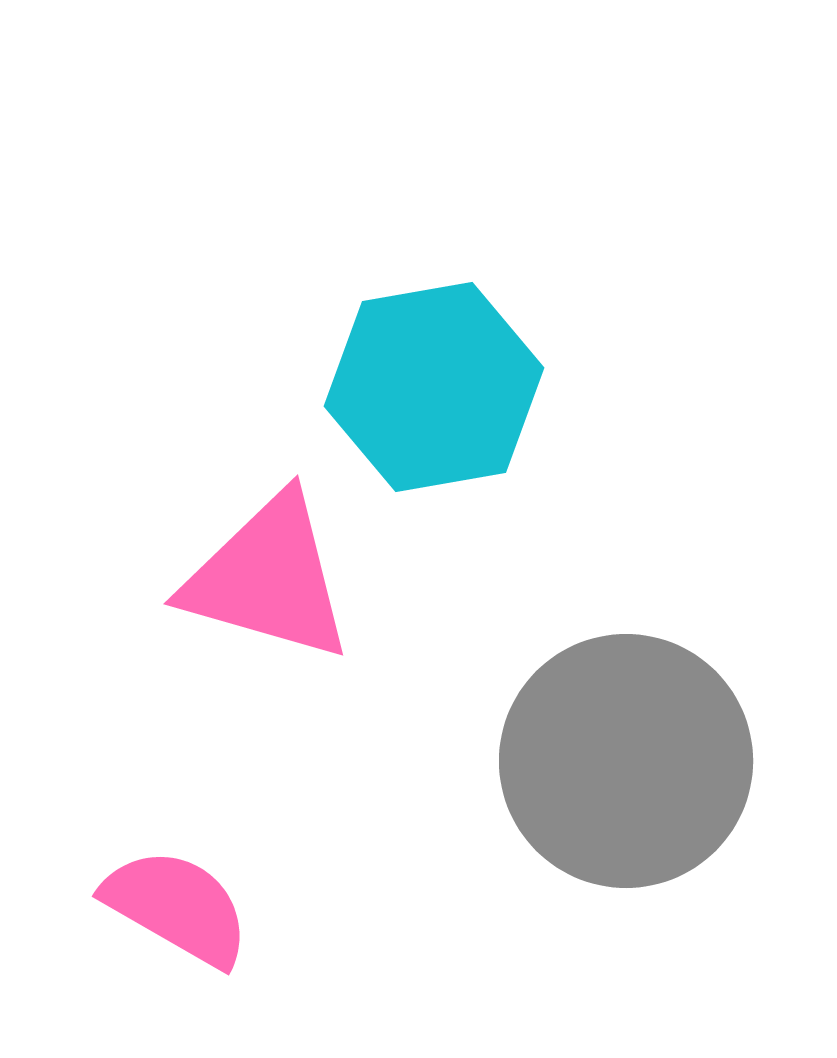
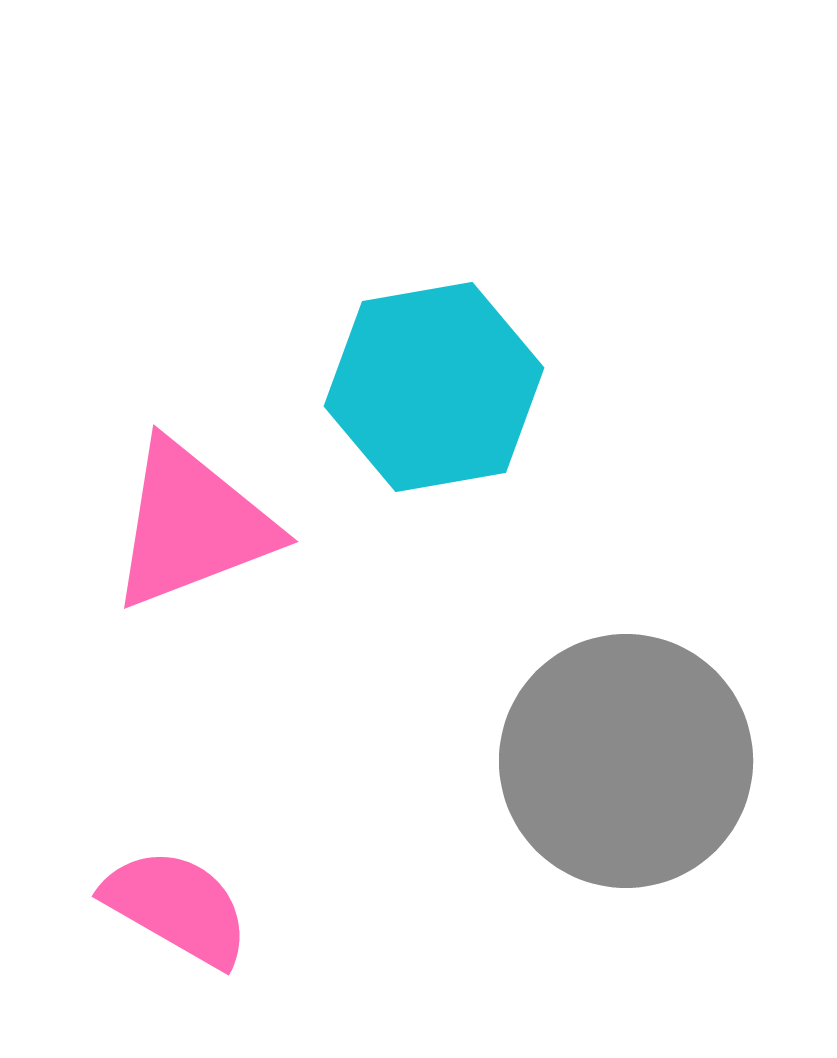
pink triangle: moved 76 px left, 53 px up; rotated 37 degrees counterclockwise
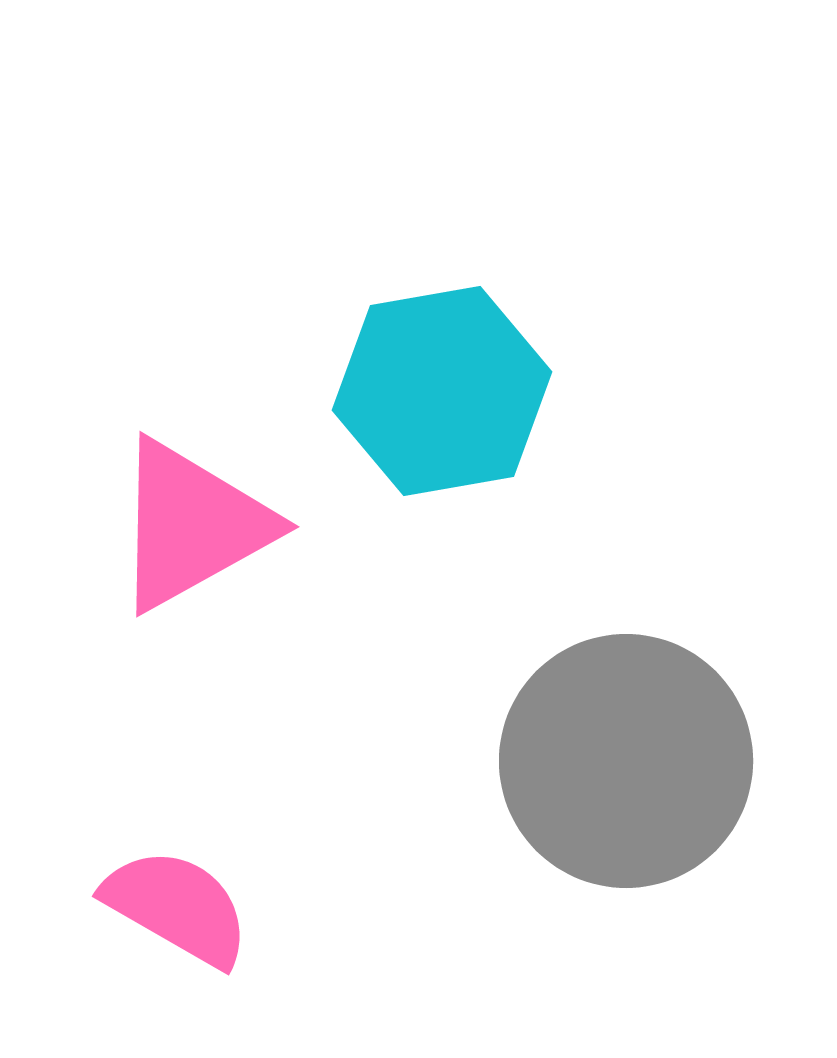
cyan hexagon: moved 8 px right, 4 px down
pink triangle: rotated 8 degrees counterclockwise
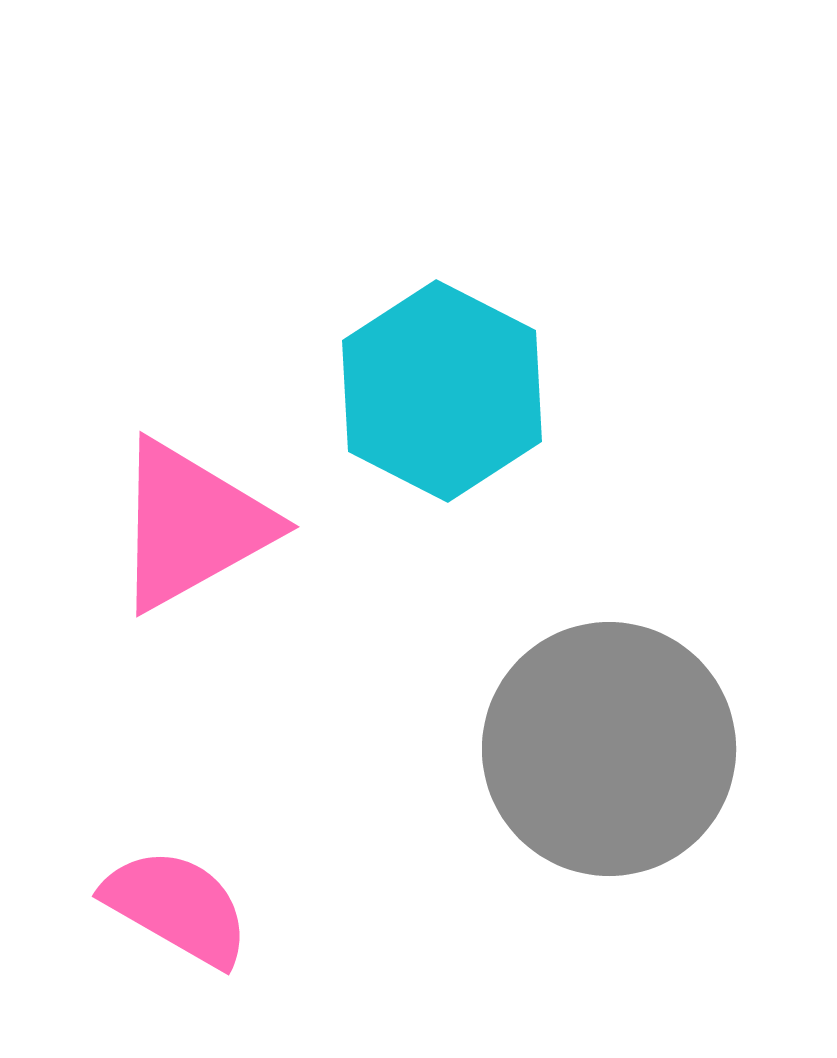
cyan hexagon: rotated 23 degrees counterclockwise
gray circle: moved 17 px left, 12 px up
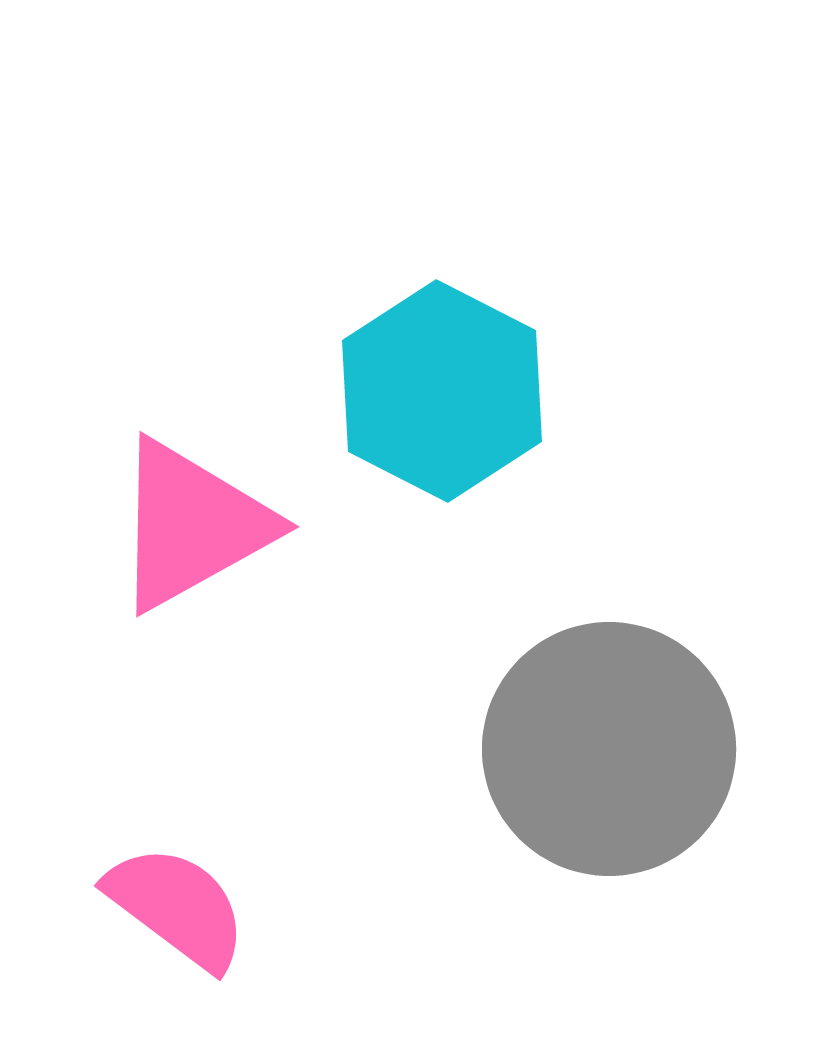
pink semicircle: rotated 7 degrees clockwise
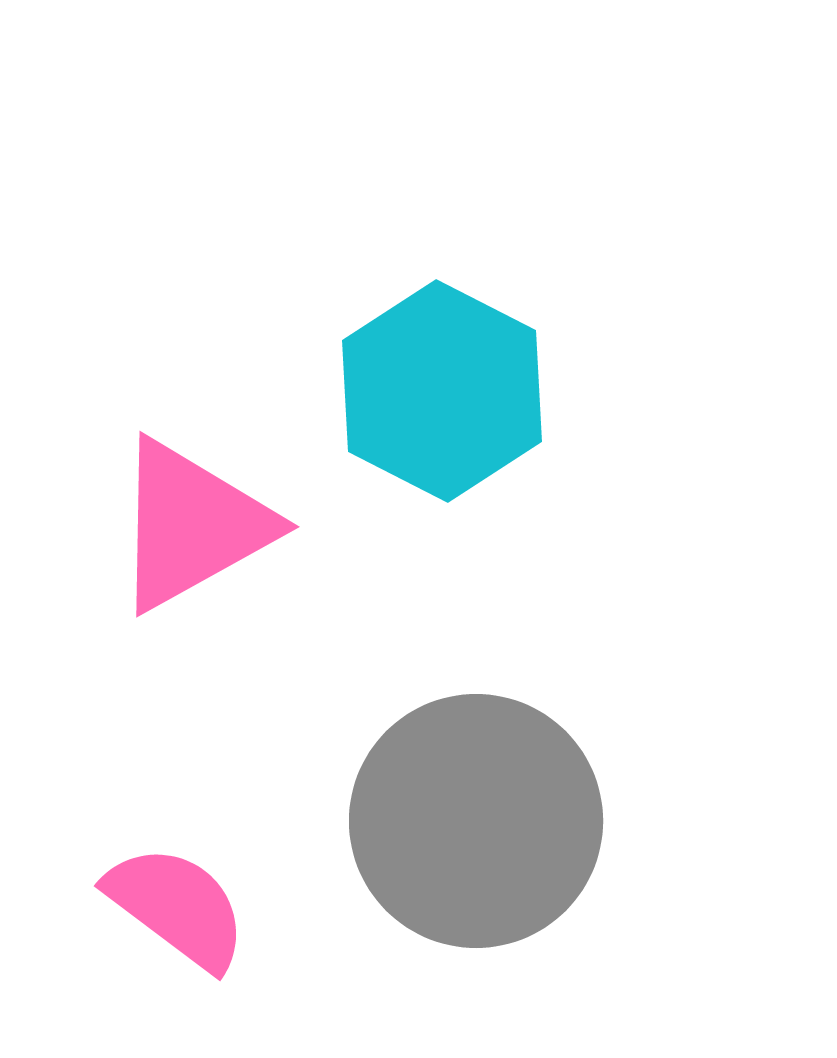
gray circle: moved 133 px left, 72 px down
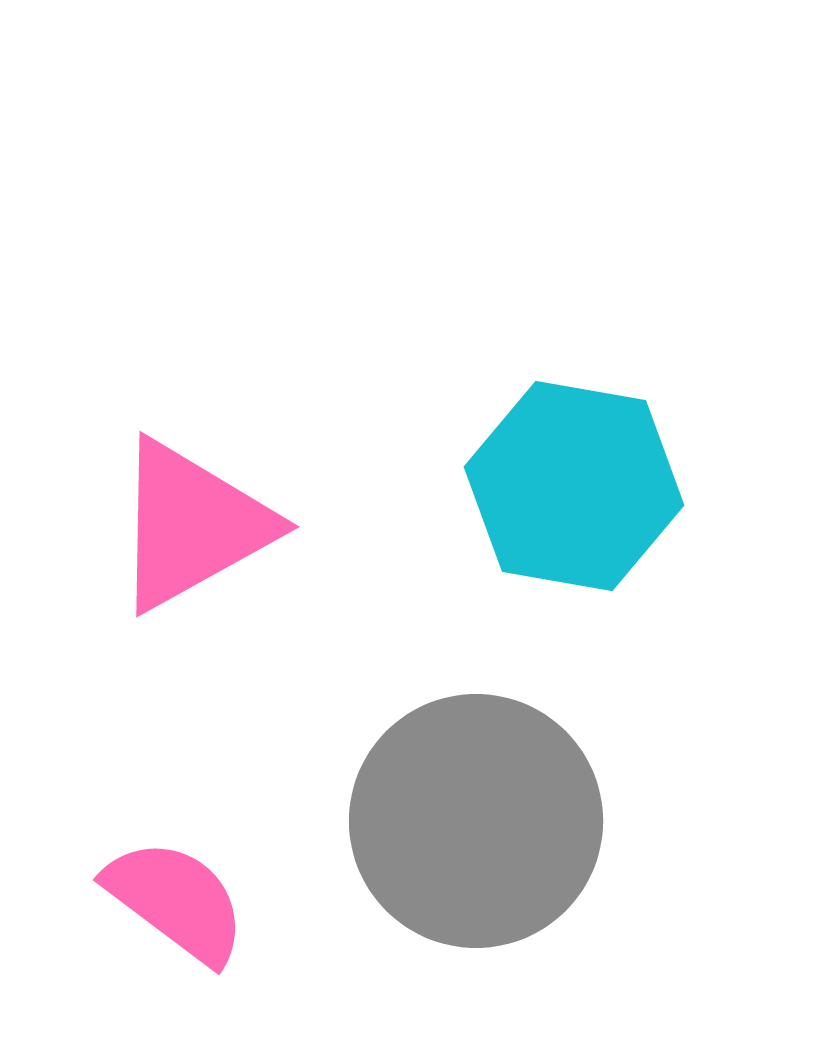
cyan hexagon: moved 132 px right, 95 px down; rotated 17 degrees counterclockwise
pink semicircle: moved 1 px left, 6 px up
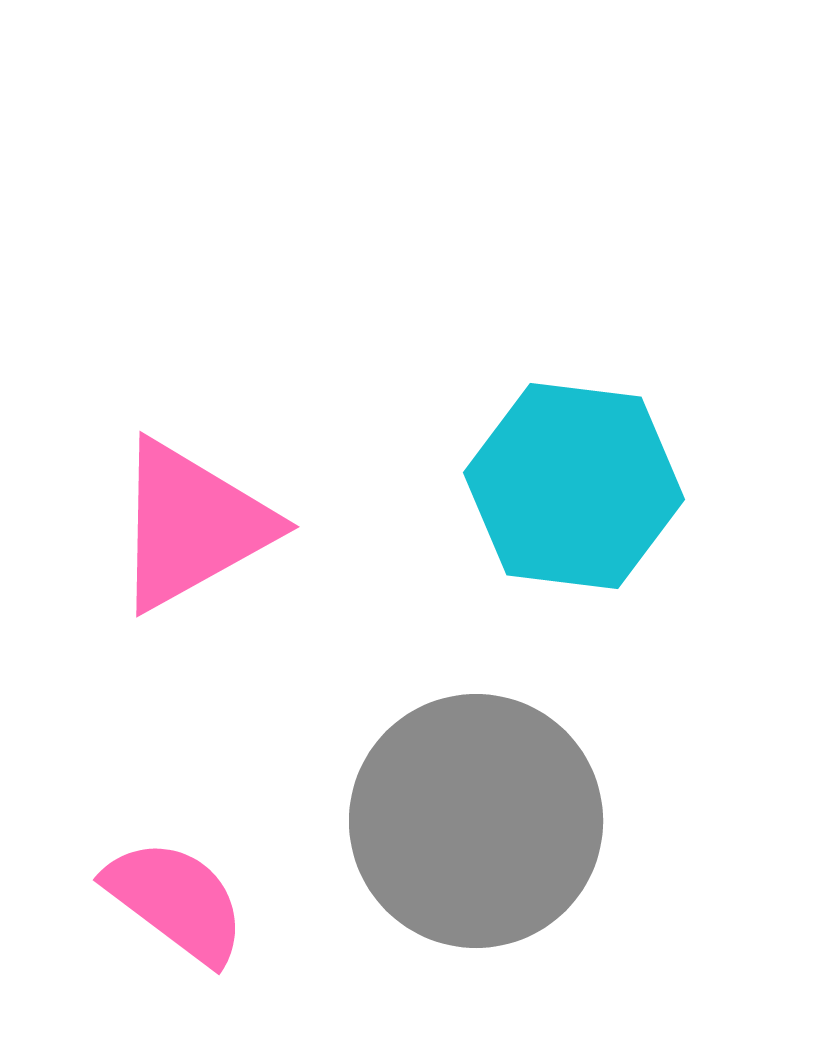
cyan hexagon: rotated 3 degrees counterclockwise
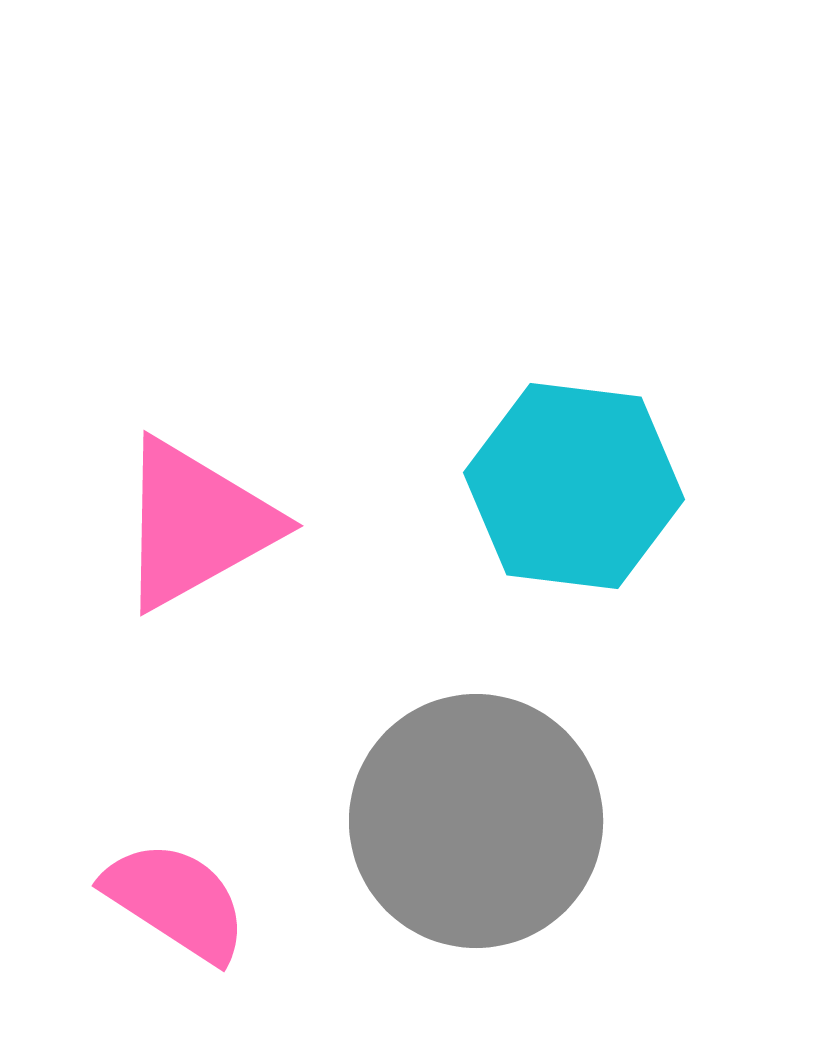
pink triangle: moved 4 px right, 1 px up
pink semicircle: rotated 4 degrees counterclockwise
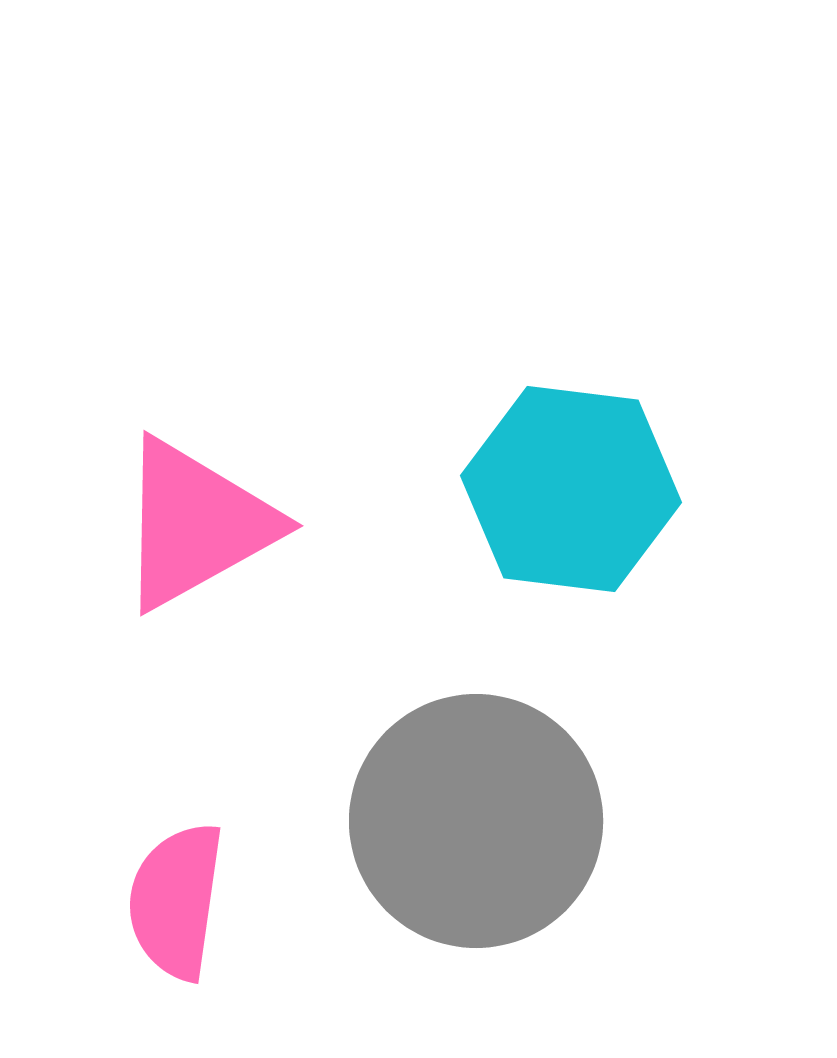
cyan hexagon: moved 3 px left, 3 px down
pink semicircle: rotated 115 degrees counterclockwise
